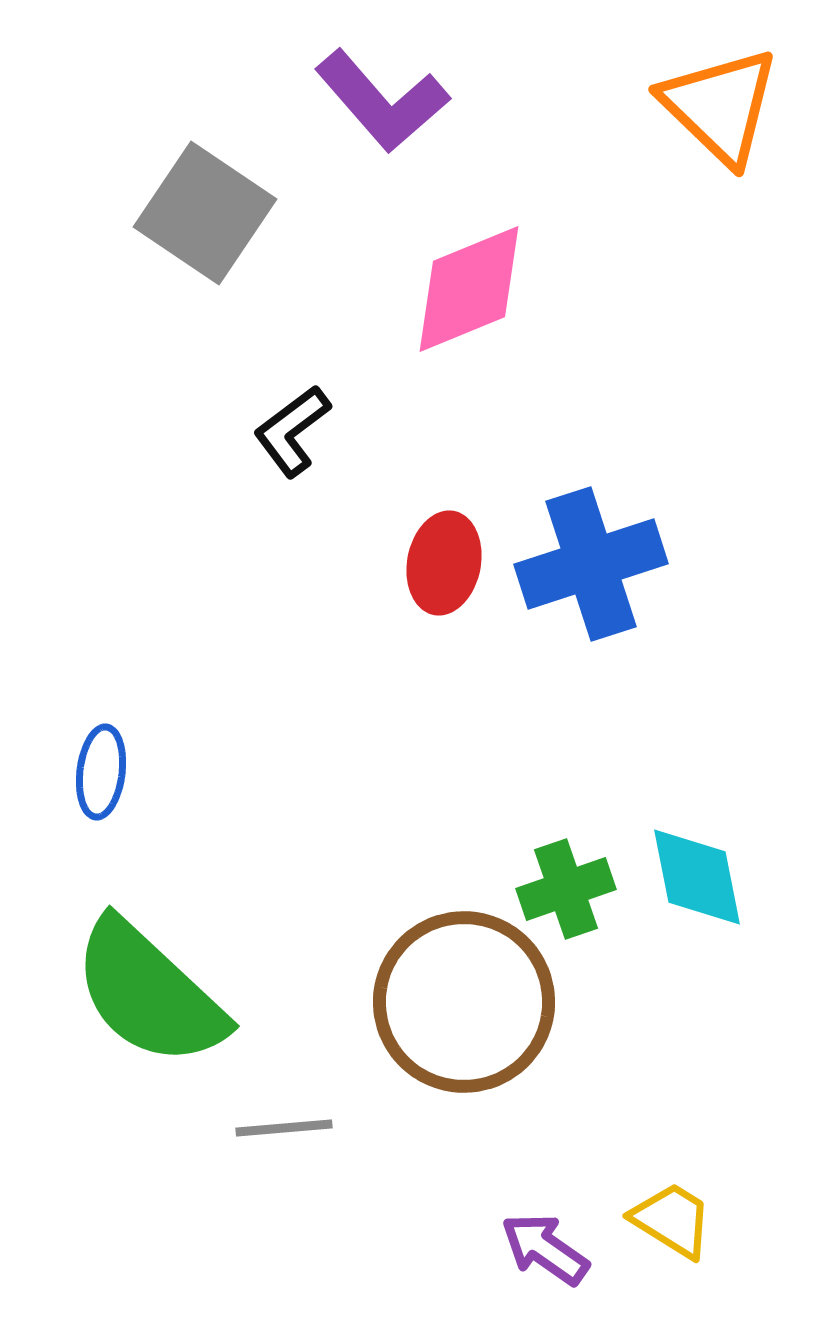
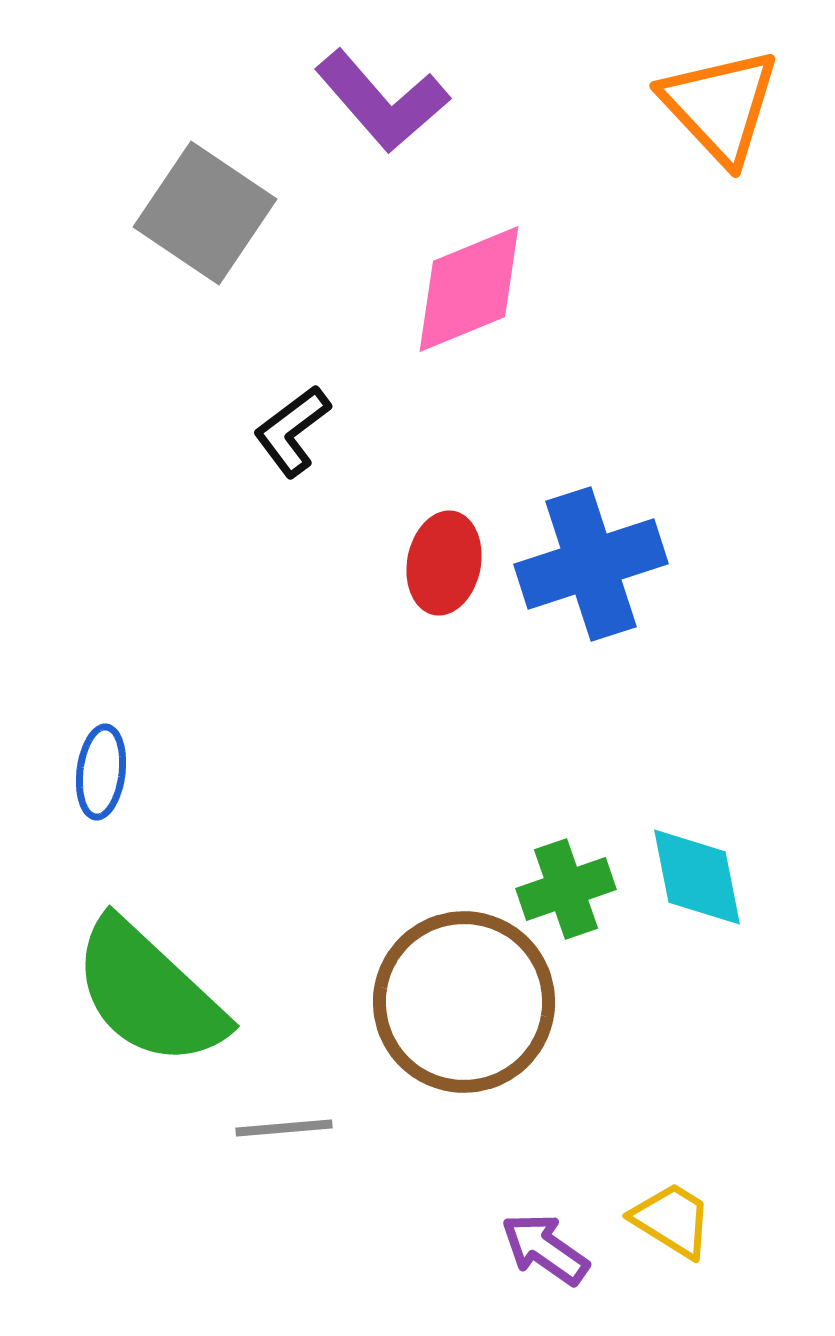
orange triangle: rotated 3 degrees clockwise
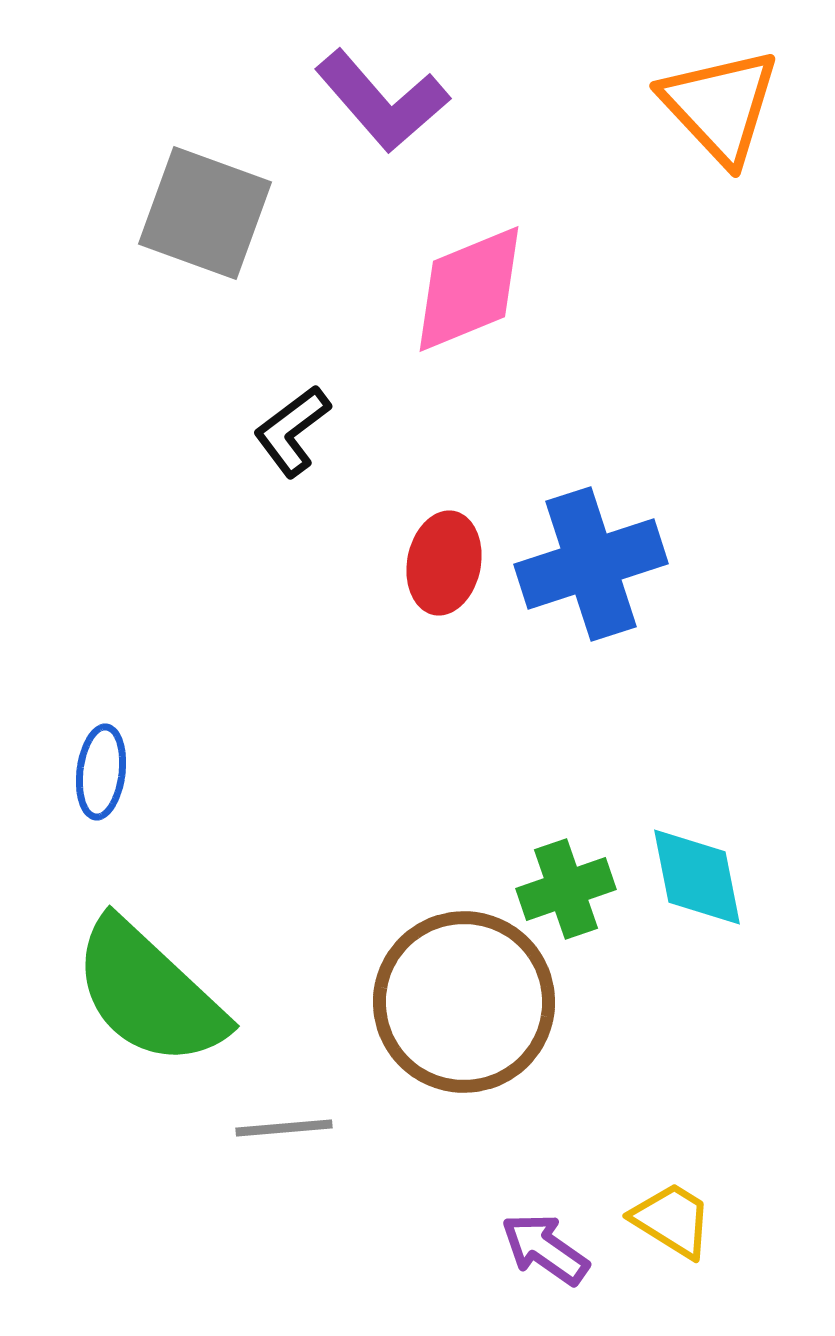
gray square: rotated 14 degrees counterclockwise
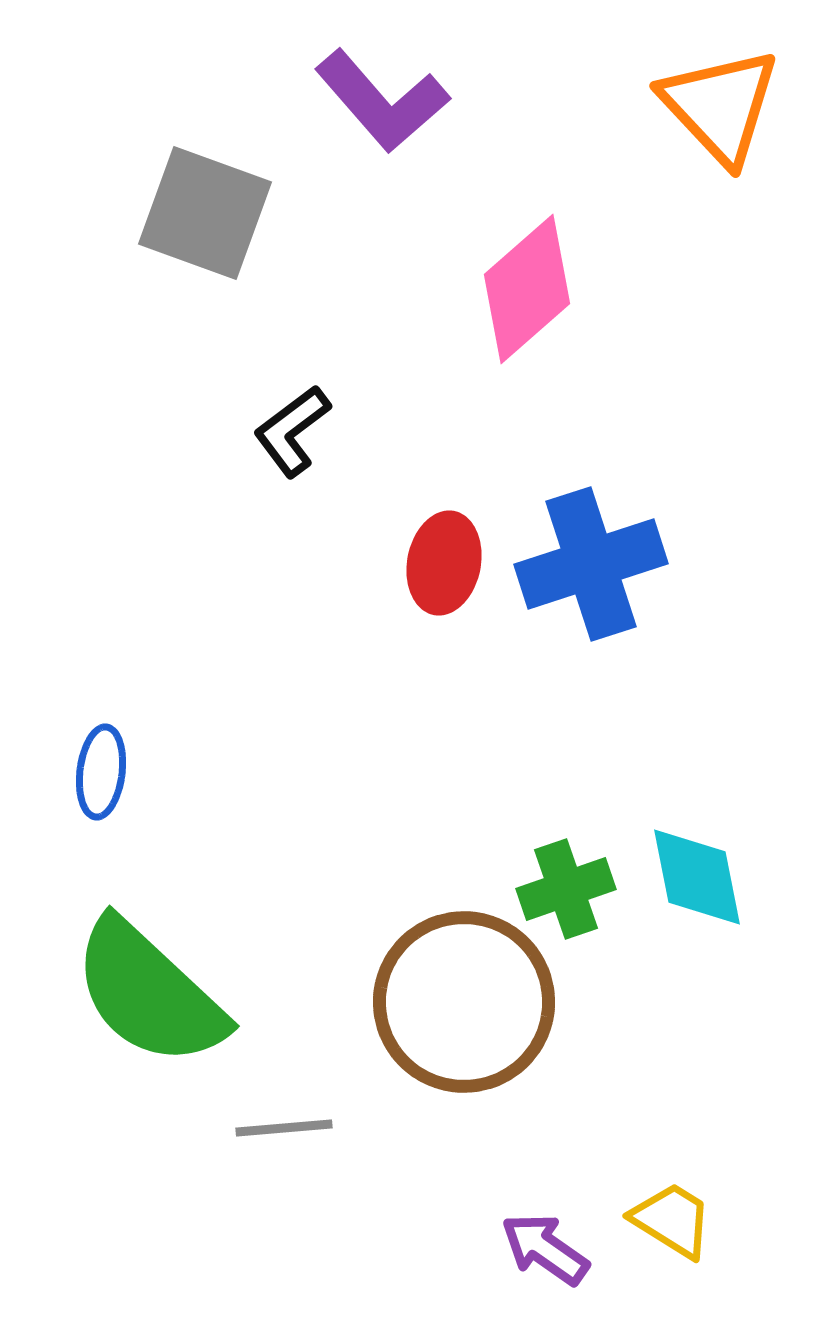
pink diamond: moved 58 px right; rotated 19 degrees counterclockwise
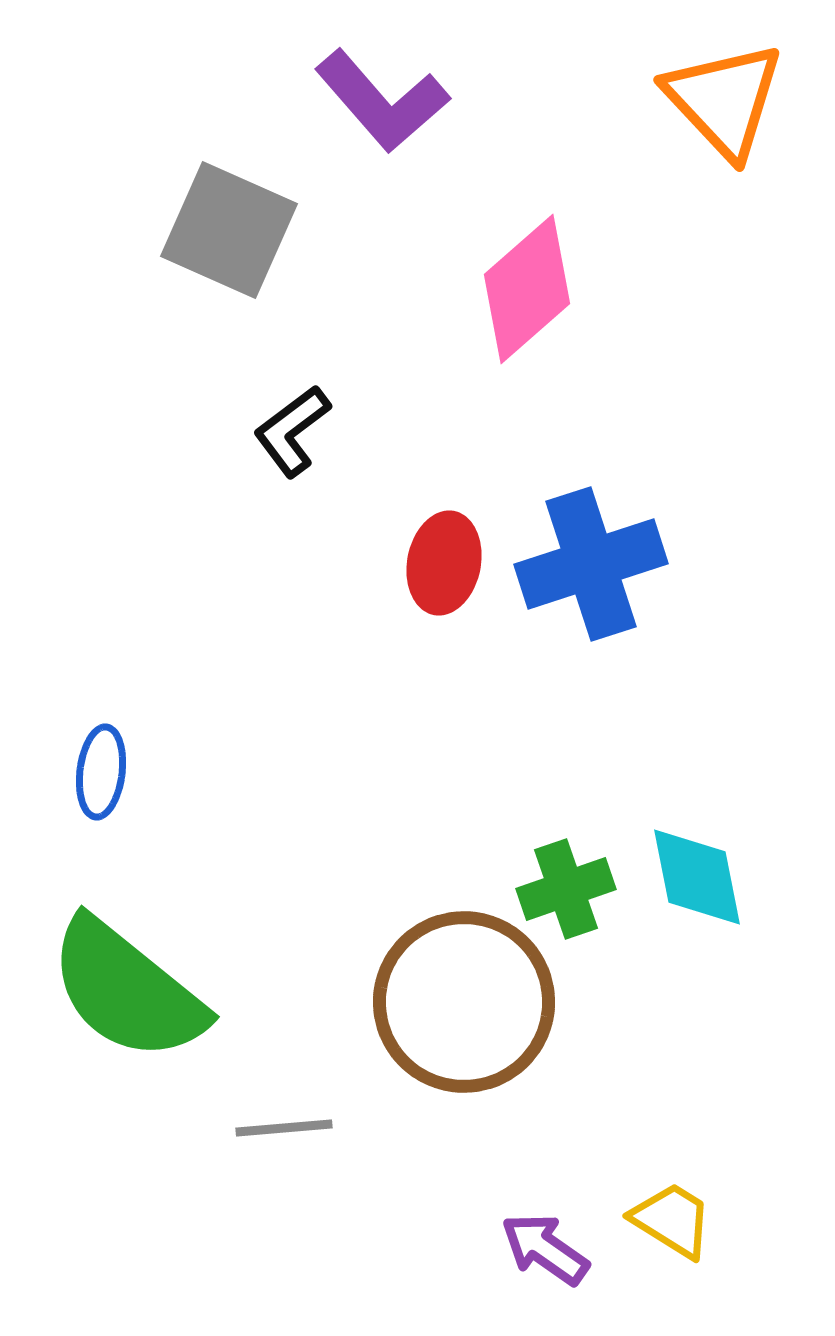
orange triangle: moved 4 px right, 6 px up
gray square: moved 24 px right, 17 px down; rotated 4 degrees clockwise
green semicircle: moved 22 px left, 3 px up; rotated 4 degrees counterclockwise
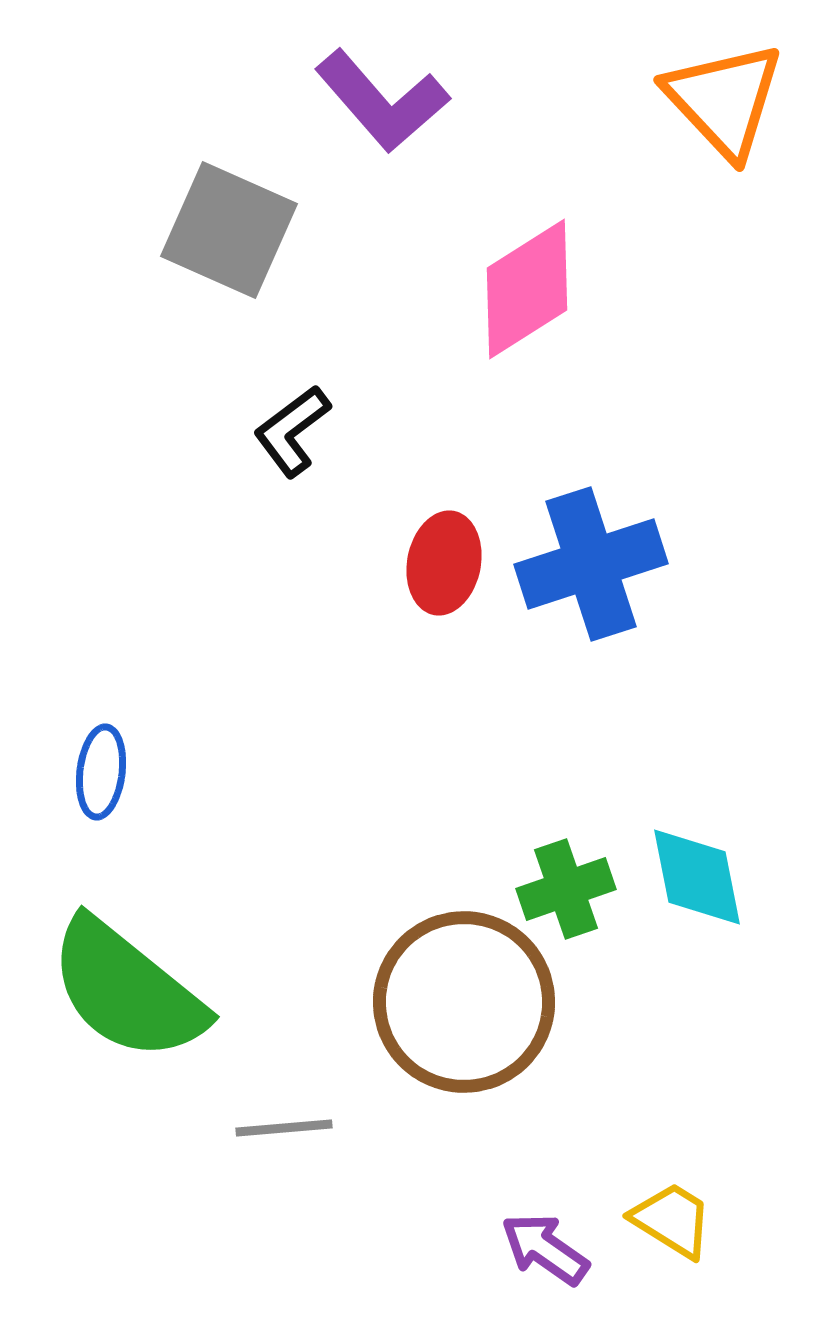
pink diamond: rotated 9 degrees clockwise
